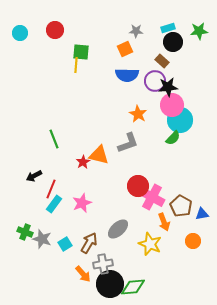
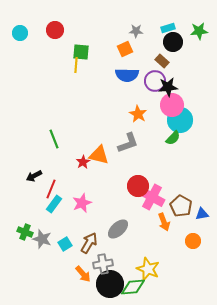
yellow star at (150, 244): moved 2 px left, 25 px down
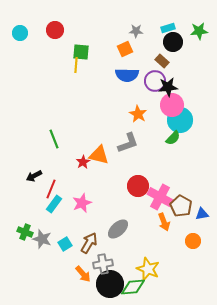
pink cross at (152, 197): moved 8 px right
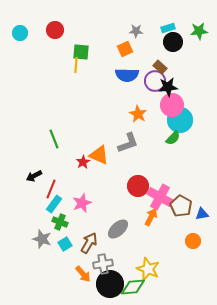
brown rectangle at (162, 61): moved 2 px left, 6 px down
orange triangle at (99, 155): rotated 10 degrees clockwise
orange arrow at (164, 222): moved 13 px left, 5 px up; rotated 132 degrees counterclockwise
green cross at (25, 232): moved 35 px right, 10 px up
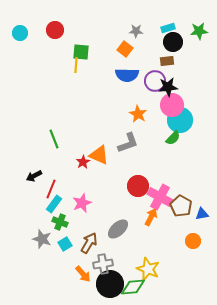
orange square at (125, 49): rotated 28 degrees counterclockwise
brown rectangle at (160, 67): moved 7 px right, 6 px up; rotated 48 degrees counterclockwise
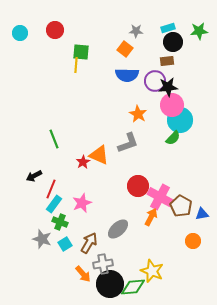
yellow star at (148, 269): moved 4 px right, 2 px down
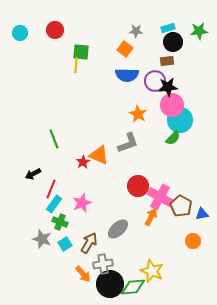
black arrow at (34, 176): moved 1 px left, 2 px up
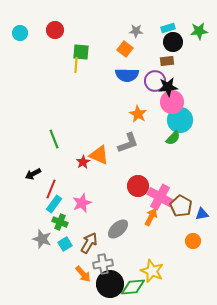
pink circle at (172, 105): moved 3 px up
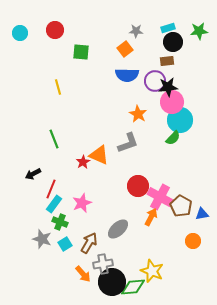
orange square at (125, 49): rotated 14 degrees clockwise
yellow line at (76, 65): moved 18 px left, 22 px down; rotated 21 degrees counterclockwise
black circle at (110, 284): moved 2 px right, 2 px up
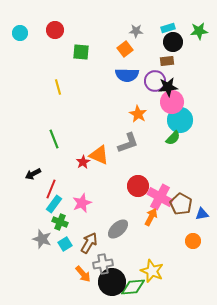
brown pentagon at (181, 206): moved 2 px up
